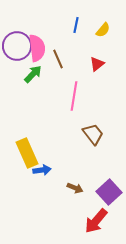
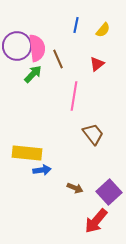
yellow rectangle: rotated 60 degrees counterclockwise
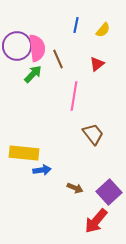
yellow rectangle: moved 3 px left
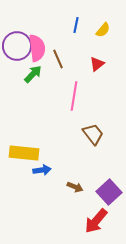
brown arrow: moved 1 px up
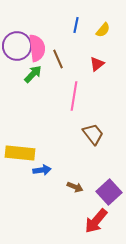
yellow rectangle: moved 4 px left
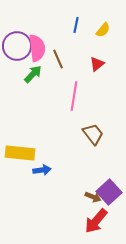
brown arrow: moved 18 px right, 10 px down
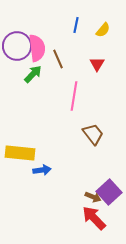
red triangle: rotated 21 degrees counterclockwise
red arrow: moved 2 px left, 3 px up; rotated 96 degrees clockwise
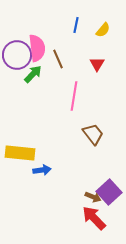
purple circle: moved 9 px down
